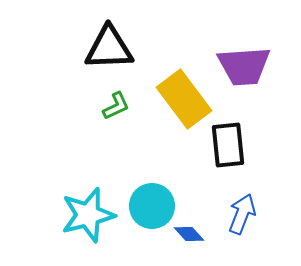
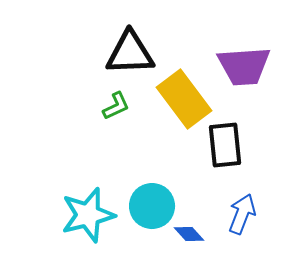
black triangle: moved 21 px right, 5 px down
black rectangle: moved 3 px left
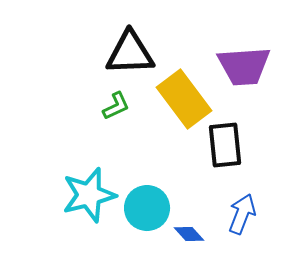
cyan circle: moved 5 px left, 2 px down
cyan star: moved 1 px right, 20 px up
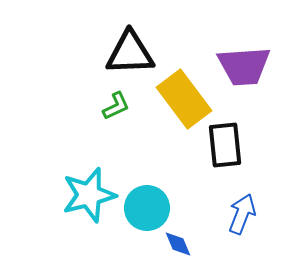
blue diamond: moved 11 px left, 10 px down; rotated 20 degrees clockwise
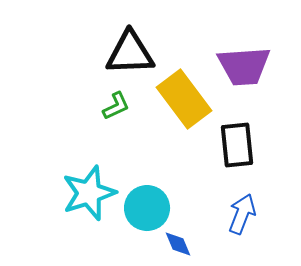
black rectangle: moved 12 px right
cyan star: moved 2 px up; rotated 4 degrees counterclockwise
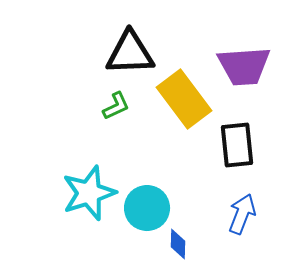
blue diamond: rotated 24 degrees clockwise
